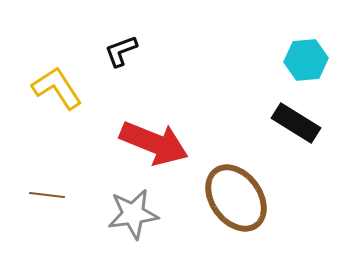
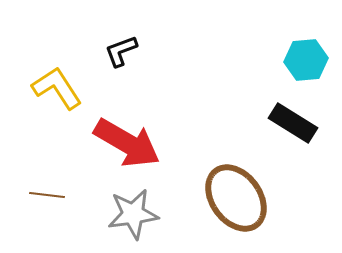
black rectangle: moved 3 px left
red arrow: moved 27 px left; rotated 8 degrees clockwise
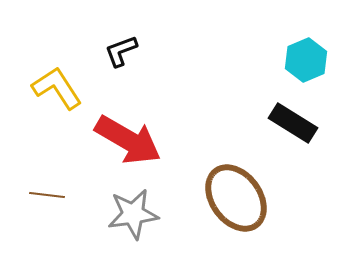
cyan hexagon: rotated 18 degrees counterclockwise
red arrow: moved 1 px right, 3 px up
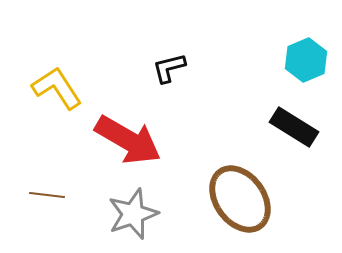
black L-shape: moved 48 px right, 17 px down; rotated 6 degrees clockwise
black rectangle: moved 1 px right, 4 px down
brown ellipse: moved 4 px right, 1 px down
gray star: rotated 12 degrees counterclockwise
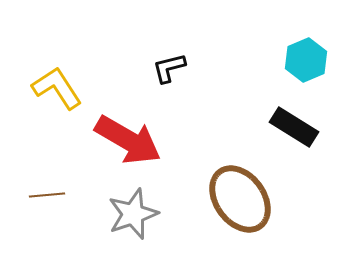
brown line: rotated 12 degrees counterclockwise
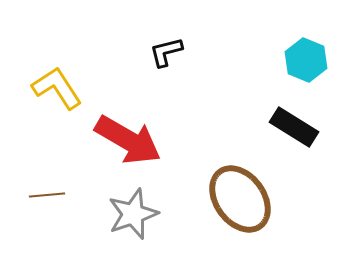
cyan hexagon: rotated 15 degrees counterclockwise
black L-shape: moved 3 px left, 16 px up
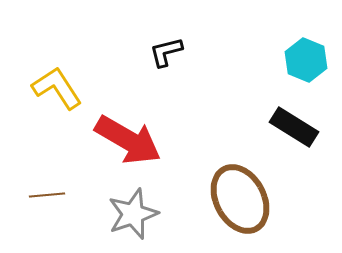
brown ellipse: rotated 8 degrees clockwise
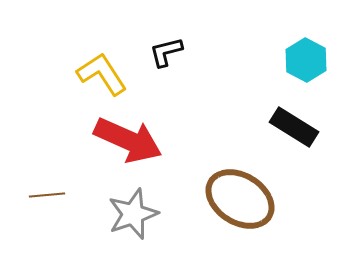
cyan hexagon: rotated 6 degrees clockwise
yellow L-shape: moved 45 px right, 14 px up
red arrow: rotated 6 degrees counterclockwise
brown ellipse: rotated 30 degrees counterclockwise
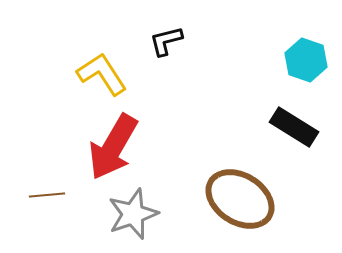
black L-shape: moved 11 px up
cyan hexagon: rotated 9 degrees counterclockwise
red arrow: moved 15 px left, 7 px down; rotated 96 degrees clockwise
